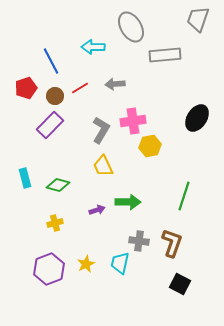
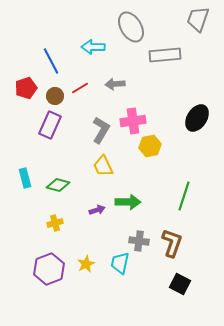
purple rectangle: rotated 20 degrees counterclockwise
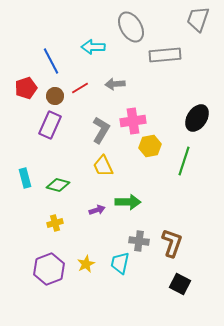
green line: moved 35 px up
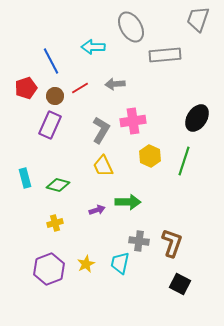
yellow hexagon: moved 10 px down; rotated 25 degrees counterclockwise
